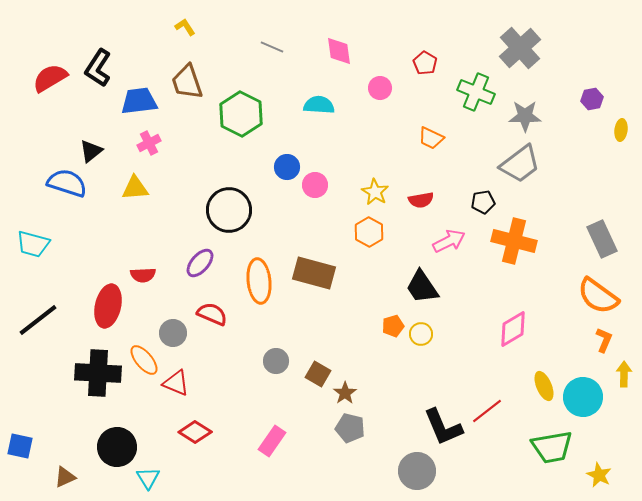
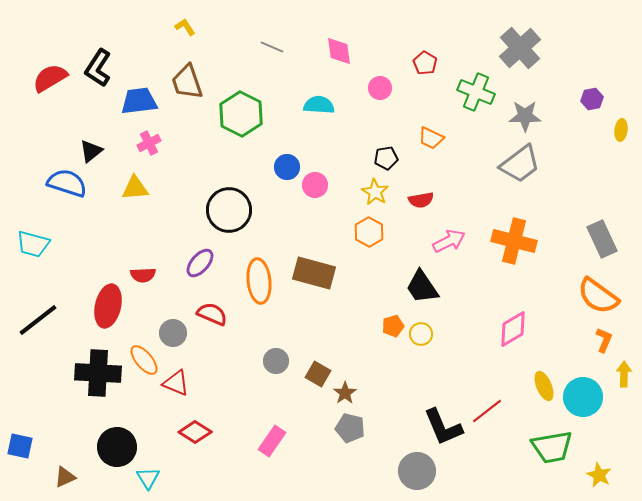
black pentagon at (483, 202): moved 97 px left, 44 px up
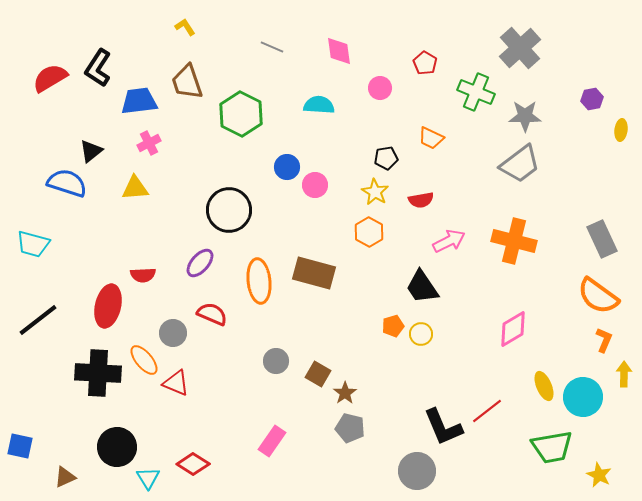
red diamond at (195, 432): moved 2 px left, 32 px down
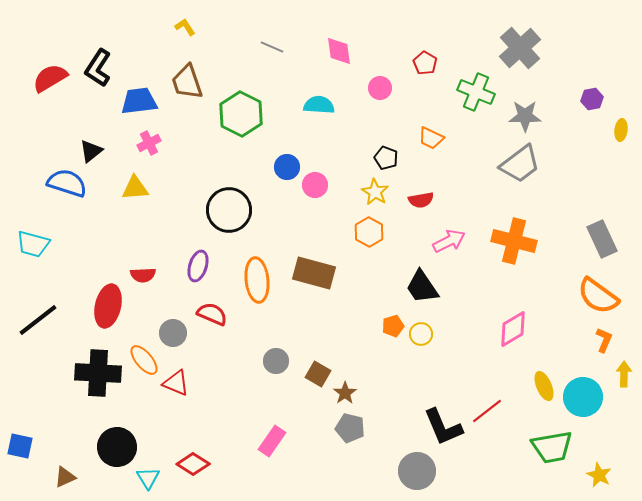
black pentagon at (386, 158): rotated 30 degrees clockwise
purple ellipse at (200, 263): moved 2 px left, 3 px down; rotated 24 degrees counterclockwise
orange ellipse at (259, 281): moved 2 px left, 1 px up
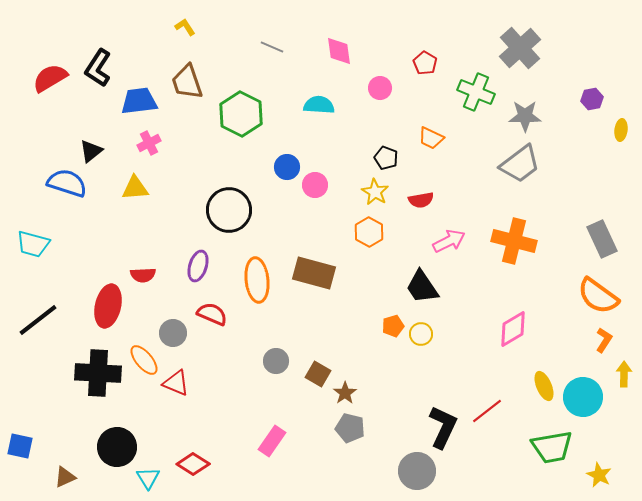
orange L-shape at (604, 340): rotated 10 degrees clockwise
black L-shape at (443, 427): rotated 132 degrees counterclockwise
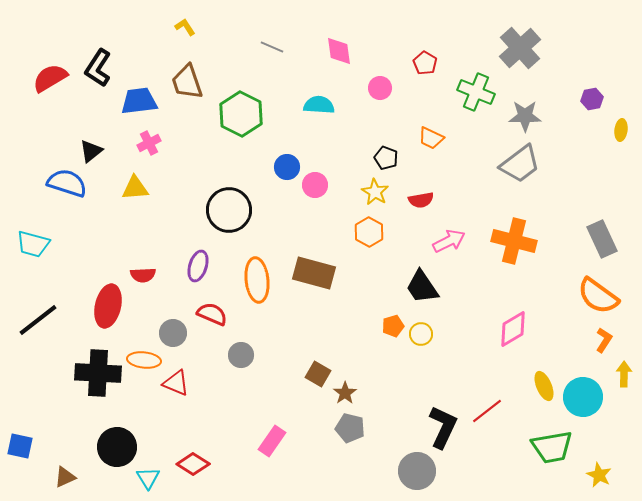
orange ellipse at (144, 360): rotated 44 degrees counterclockwise
gray circle at (276, 361): moved 35 px left, 6 px up
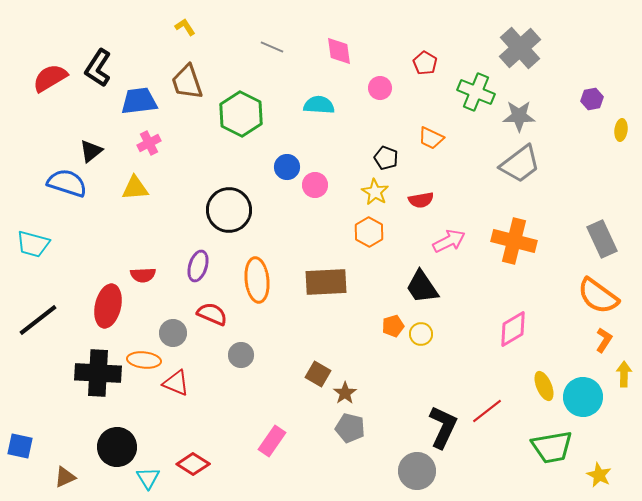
gray star at (525, 116): moved 6 px left
brown rectangle at (314, 273): moved 12 px right, 9 px down; rotated 18 degrees counterclockwise
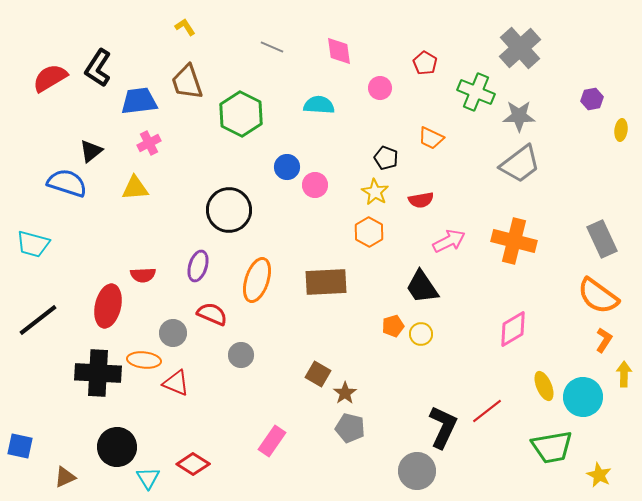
orange ellipse at (257, 280): rotated 24 degrees clockwise
